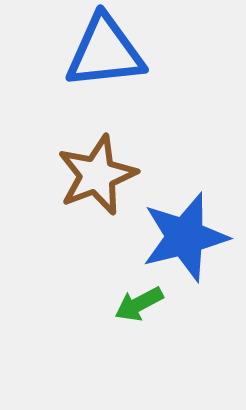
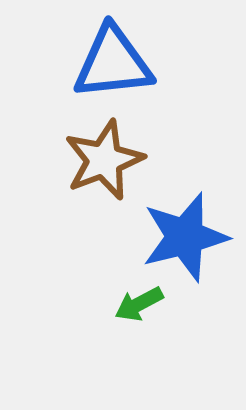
blue triangle: moved 8 px right, 11 px down
brown star: moved 7 px right, 15 px up
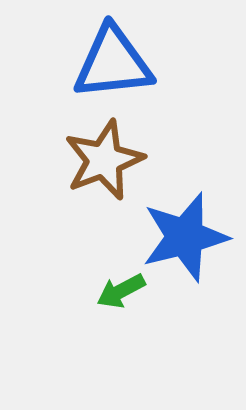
green arrow: moved 18 px left, 13 px up
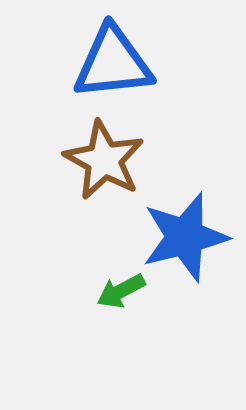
brown star: rotated 22 degrees counterclockwise
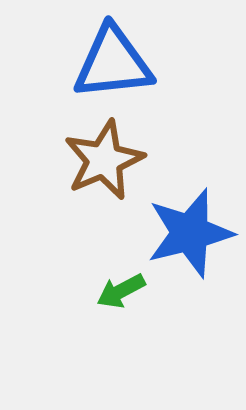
brown star: rotated 20 degrees clockwise
blue star: moved 5 px right, 4 px up
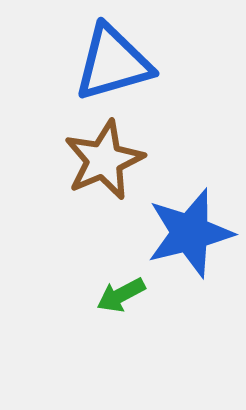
blue triangle: rotated 10 degrees counterclockwise
green arrow: moved 4 px down
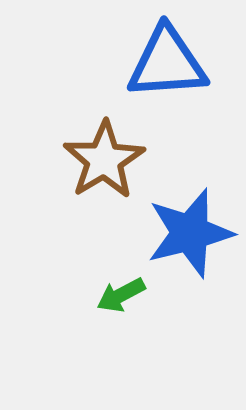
blue triangle: moved 54 px right; rotated 12 degrees clockwise
brown star: rotated 8 degrees counterclockwise
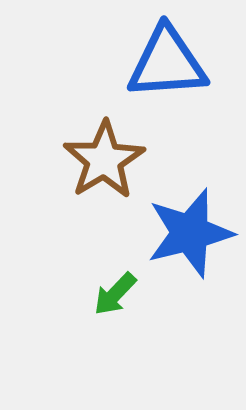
green arrow: moved 6 px left, 1 px up; rotated 18 degrees counterclockwise
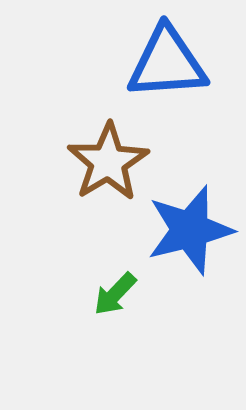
brown star: moved 4 px right, 2 px down
blue star: moved 3 px up
